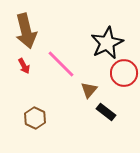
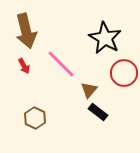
black star: moved 2 px left, 5 px up; rotated 16 degrees counterclockwise
black rectangle: moved 8 px left
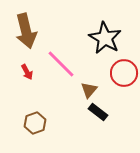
red arrow: moved 3 px right, 6 px down
brown hexagon: moved 5 px down; rotated 15 degrees clockwise
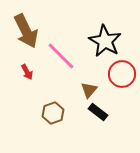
brown arrow: rotated 12 degrees counterclockwise
black star: moved 3 px down
pink line: moved 8 px up
red circle: moved 2 px left, 1 px down
brown hexagon: moved 18 px right, 10 px up
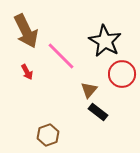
brown hexagon: moved 5 px left, 22 px down
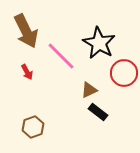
black star: moved 6 px left, 2 px down
red circle: moved 2 px right, 1 px up
brown triangle: rotated 24 degrees clockwise
brown hexagon: moved 15 px left, 8 px up
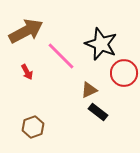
brown arrow: rotated 92 degrees counterclockwise
black star: moved 2 px right, 1 px down; rotated 8 degrees counterclockwise
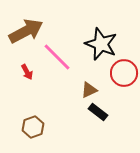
pink line: moved 4 px left, 1 px down
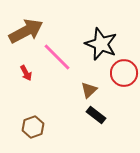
red arrow: moved 1 px left, 1 px down
brown triangle: rotated 18 degrees counterclockwise
black rectangle: moved 2 px left, 3 px down
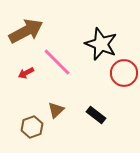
pink line: moved 5 px down
red arrow: rotated 91 degrees clockwise
brown triangle: moved 33 px left, 20 px down
brown hexagon: moved 1 px left
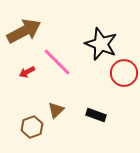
brown arrow: moved 2 px left
red arrow: moved 1 px right, 1 px up
black rectangle: rotated 18 degrees counterclockwise
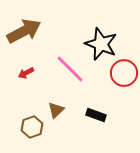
pink line: moved 13 px right, 7 px down
red arrow: moved 1 px left, 1 px down
